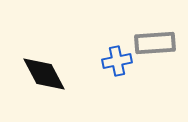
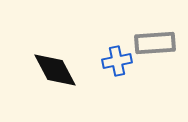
black diamond: moved 11 px right, 4 px up
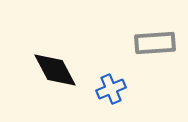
blue cross: moved 6 px left, 28 px down; rotated 12 degrees counterclockwise
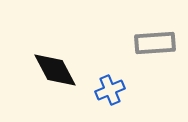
blue cross: moved 1 px left, 1 px down
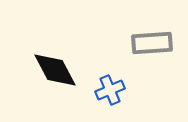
gray rectangle: moved 3 px left
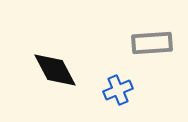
blue cross: moved 8 px right
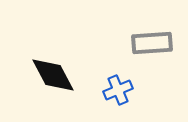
black diamond: moved 2 px left, 5 px down
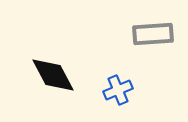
gray rectangle: moved 1 px right, 9 px up
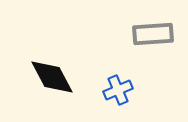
black diamond: moved 1 px left, 2 px down
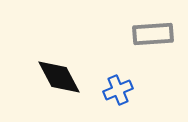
black diamond: moved 7 px right
